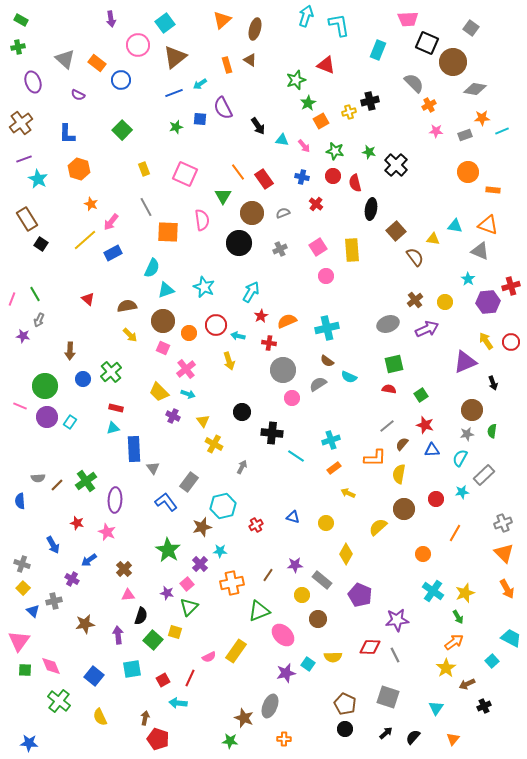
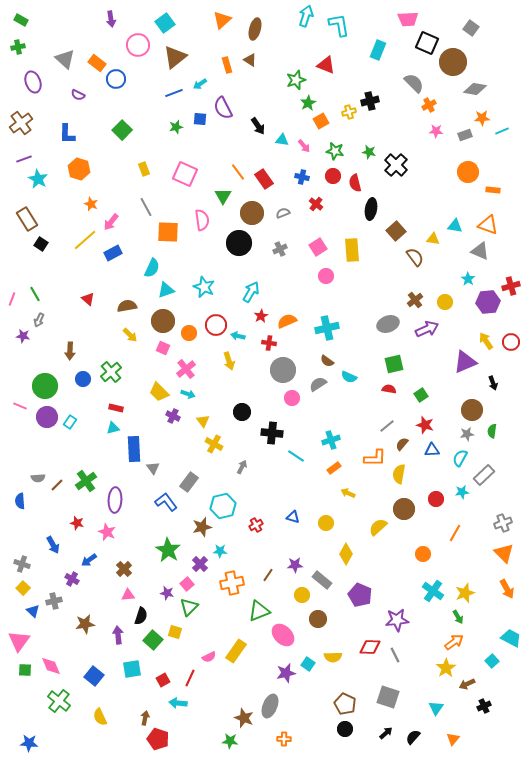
blue circle at (121, 80): moved 5 px left, 1 px up
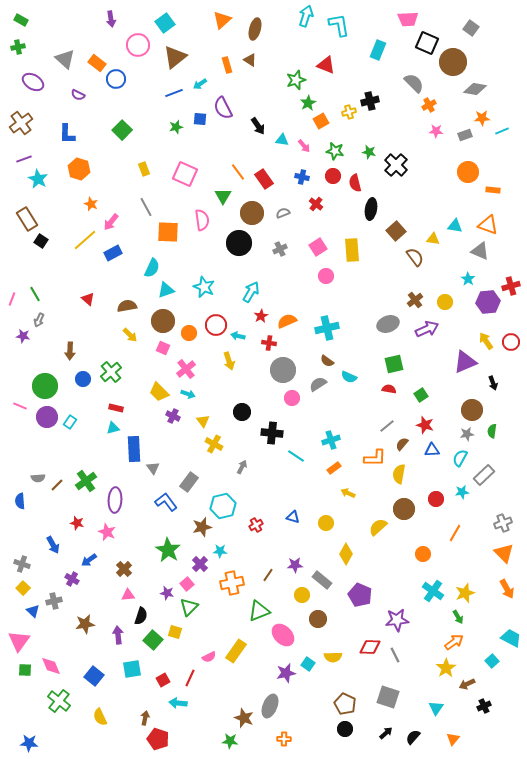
purple ellipse at (33, 82): rotated 40 degrees counterclockwise
black square at (41, 244): moved 3 px up
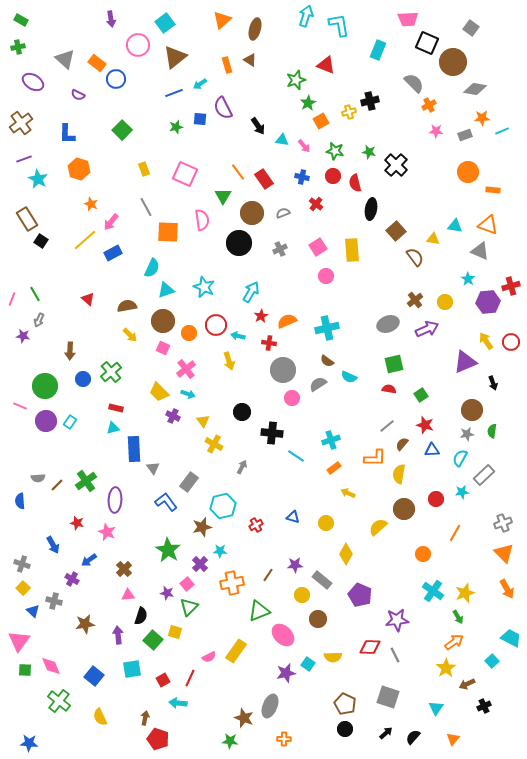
purple circle at (47, 417): moved 1 px left, 4 px down
gray cross at (54, 601): rotated 28 degrees clockwise
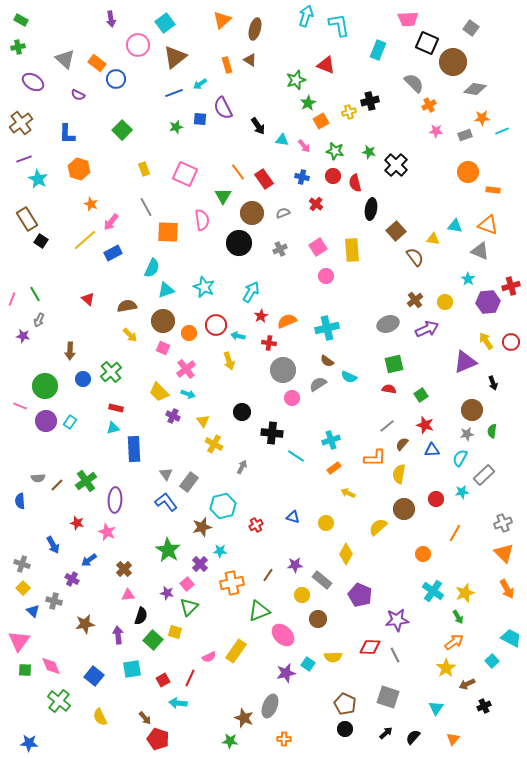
gray triangle at (153, 468): moved 13 px right, 6 px down
brown arrow at (145, 718): rotated 128 degrees clockwise
